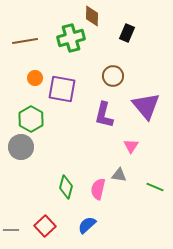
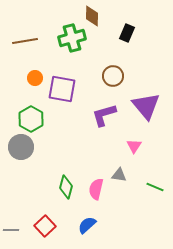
green cross: moved 1 px right
purple L-shape: rotated 60 degrees clockwise
pink triangle: moved 3 px right
pink semicircle: moved 2 px left
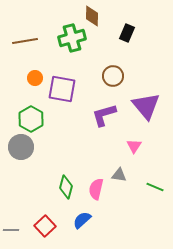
blue semicircle: moved 5 px left, 5 px up
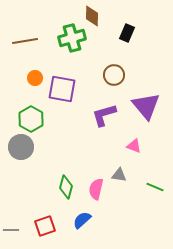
brown circle: moved 1 px right, 1 px up
pink triangle: rotated 42 degrees counterclockwise
red square: rotated 25 degrees clockwise
